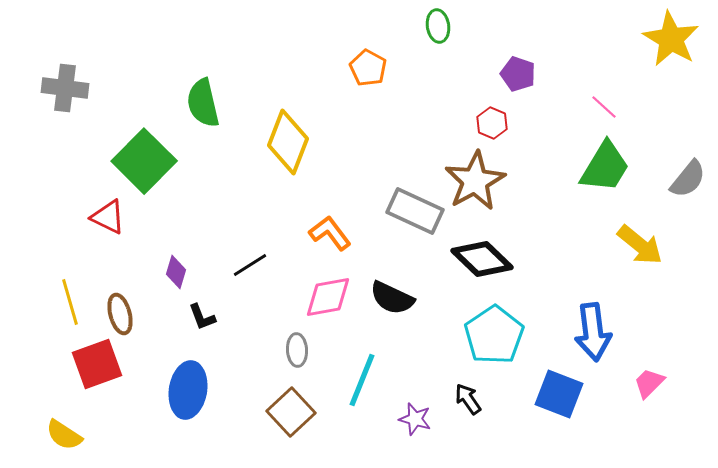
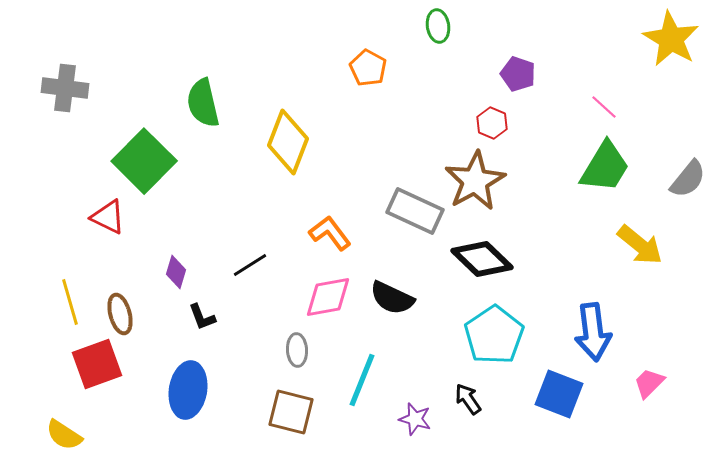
brown square: rotated 33 degrees counterclockwise
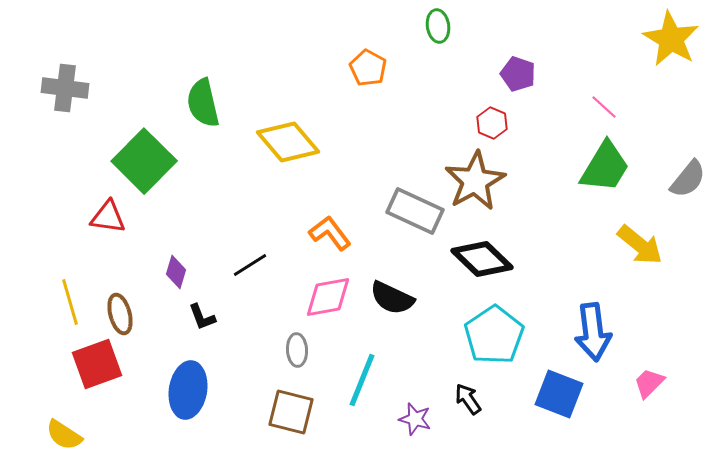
yellow diamond: rotated 62 degrees counterclockwise
red triangle: rotated 18 degrees counterclockwise
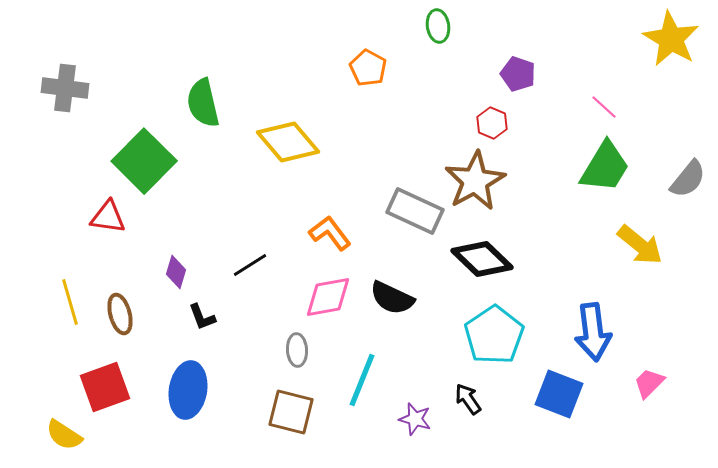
red square: moved 8 px right, 23 px down
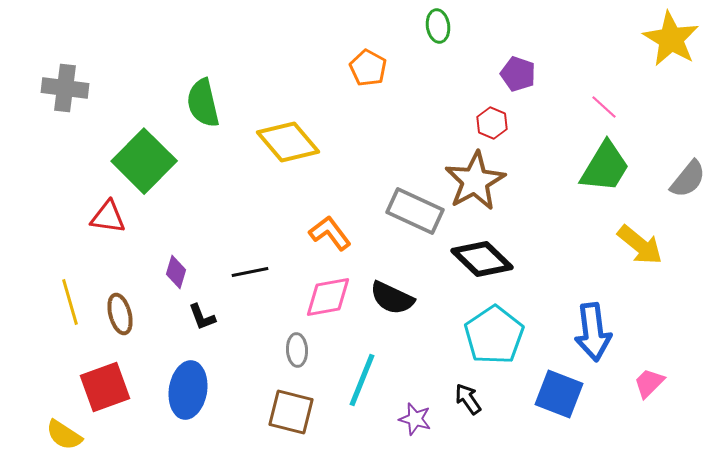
black line: moved 7 px down; rotated 21 degrees clockwise
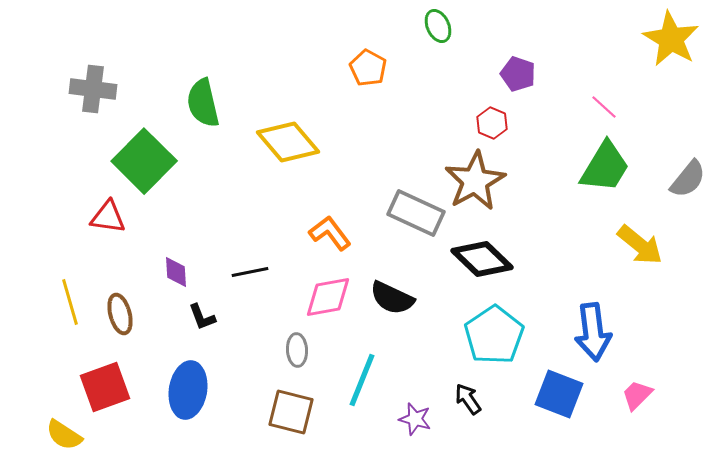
green ellipse: rotated 16 degrees counterclockwise
gray cross: moved 28 px right, 1 px down
gray rectangle: moved 1 px right, 2 px down
purple diamond: rotated 20 degrees counterclockwise
pink trapezoid: moved 12 px left, 12 px down
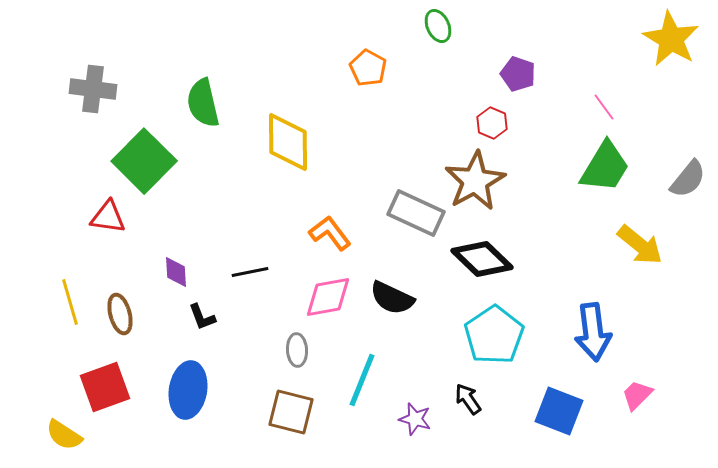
pink line: rotated 12 degrees clockwise
yellow diamond: rotated 40 degrees clockwise
blue square: moved 17 px down
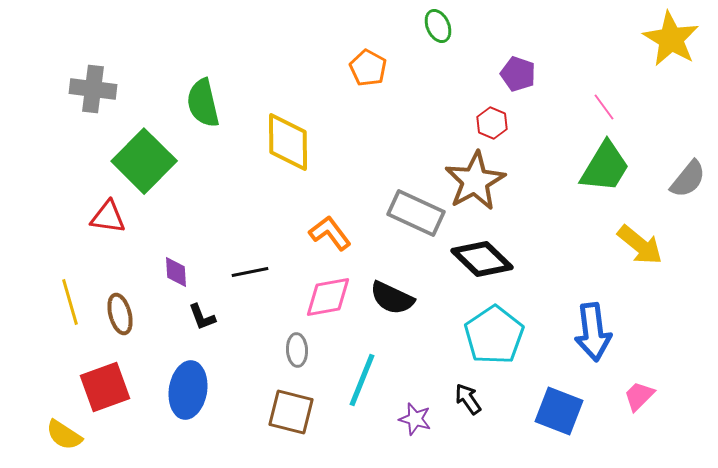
pink trapezoid: moved 2 px right, 1 px down
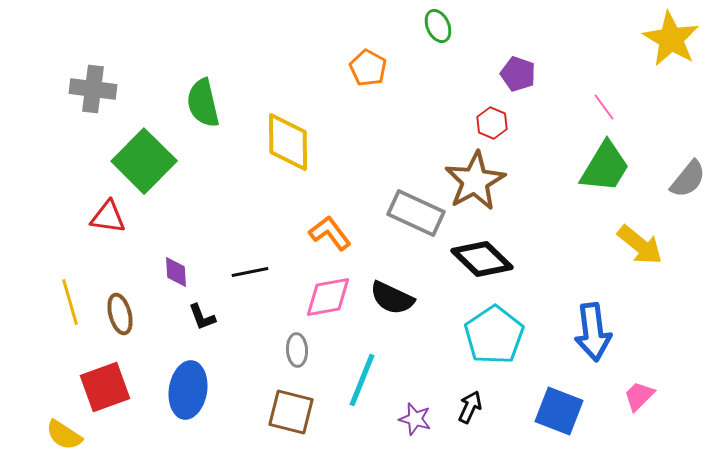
black arrow: moved 2 px right, 8 px down; rotated 60 degrees clockwise
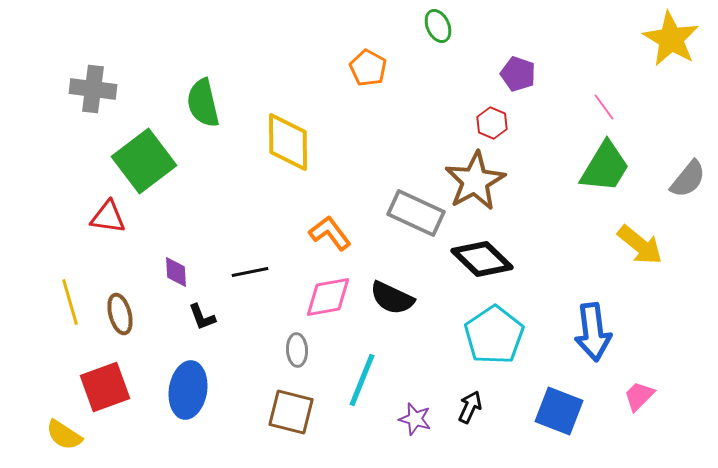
green square: rotated 8 degrees clockwise
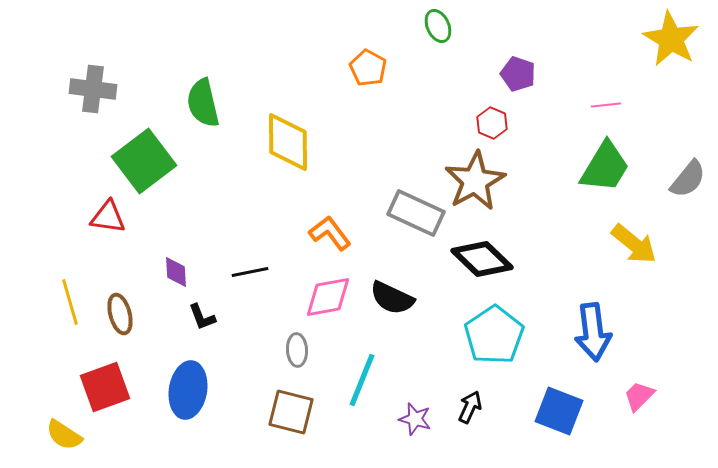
pink line: moved 2 px right, 2 px up; rotated 60 degrees counterclockwise
yellow arrow: moved 6 px left, 1 px up
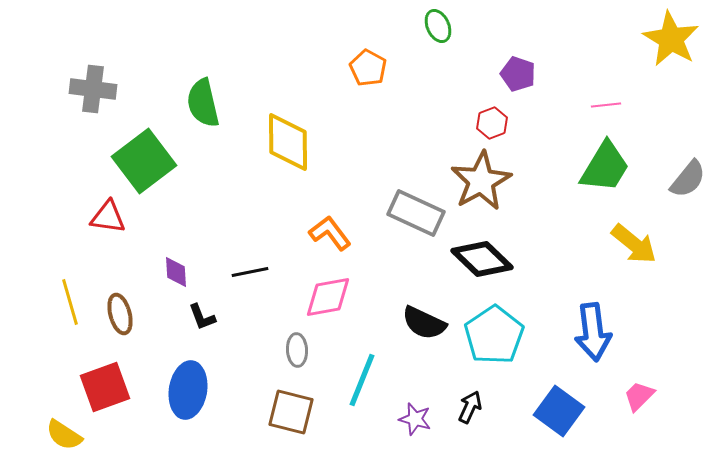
red hexagon: rotated 16 degrees clockwise
brown star: moved 6 px right
black semicircle: moved 32 px right, 25 px down
blue square: rotated 15 degrees clockwise
